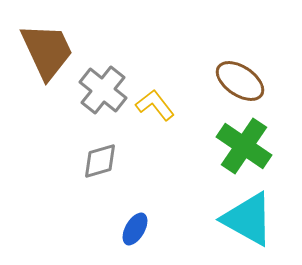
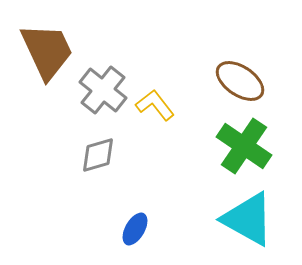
gray diamond: moved 2 px left, 6 px up
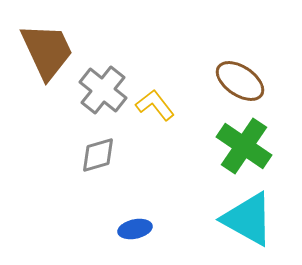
blue ellipse: rotated 48 degrees clockwise
